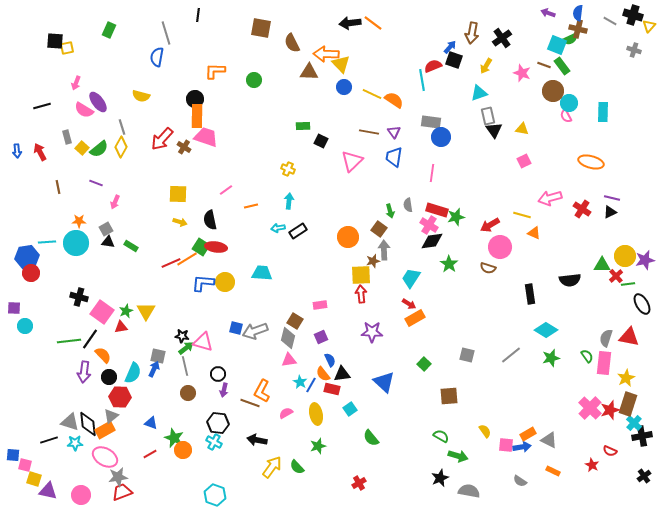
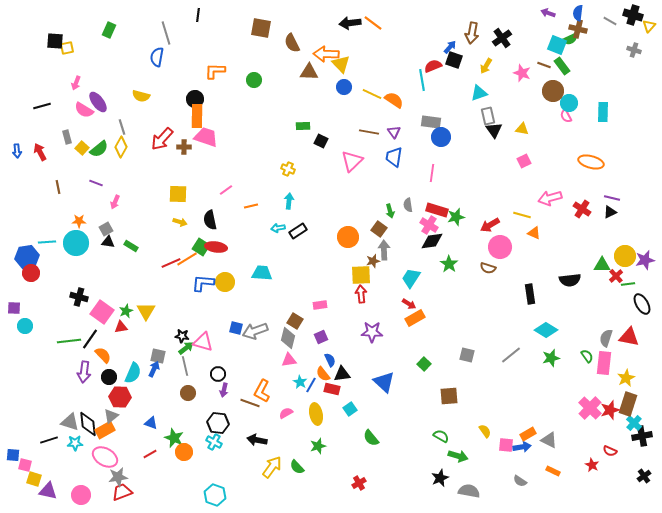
brown cross at (184, 147): rotated 32 degrees counterclockwise
orange circle at (183, 450): moved 1 px right, 2 px down
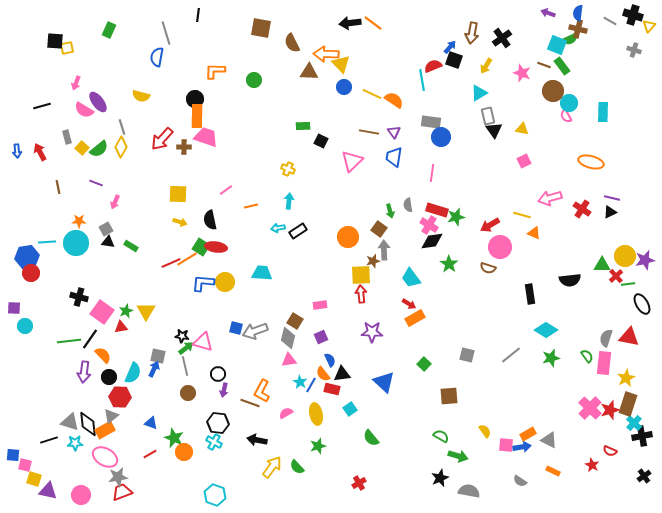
cyan triangle at (479, 93): rotated 12 degrees counterclockwise
cyan trapezoid at (411, 278): rotated 70 degrees counterclockwise
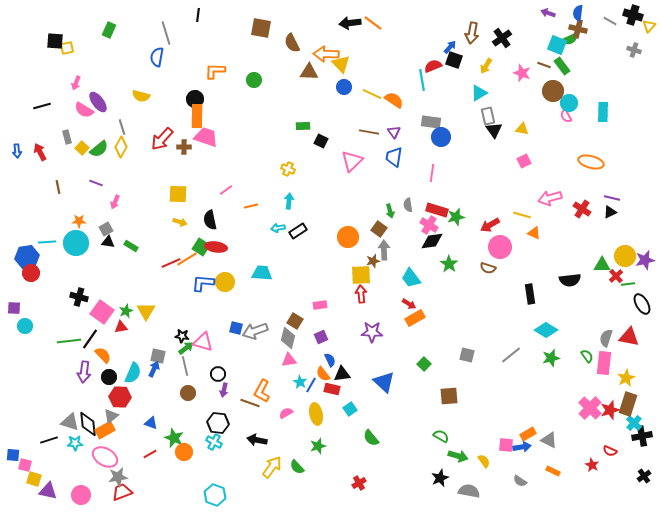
yellow semicircle at (485, 431): moved 1 px left, 30 px down
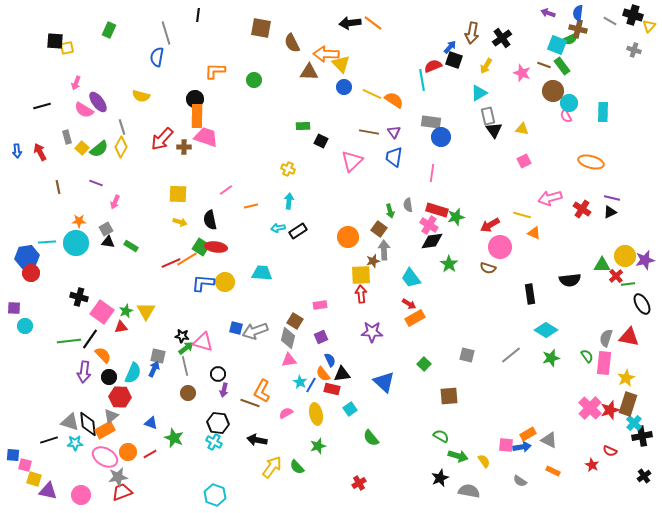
orange circle at (184, 452): moved 56 px left
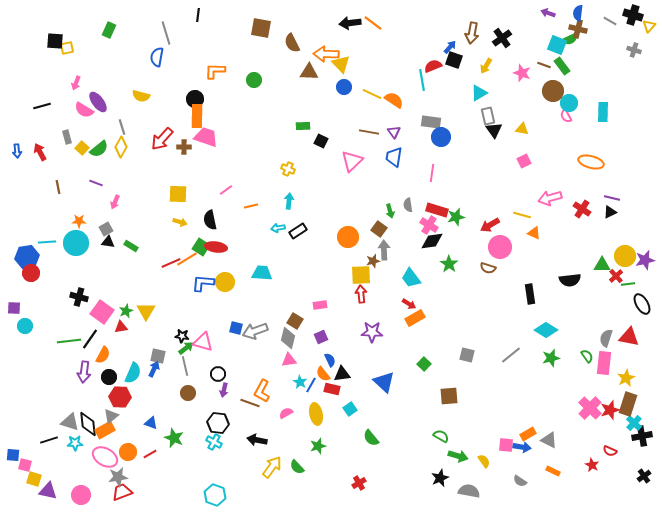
orange semicircle at (103, 355): rotated 72 degrees clockwise
blue arrow at (522, 447): rotated 18 degrees clockwise
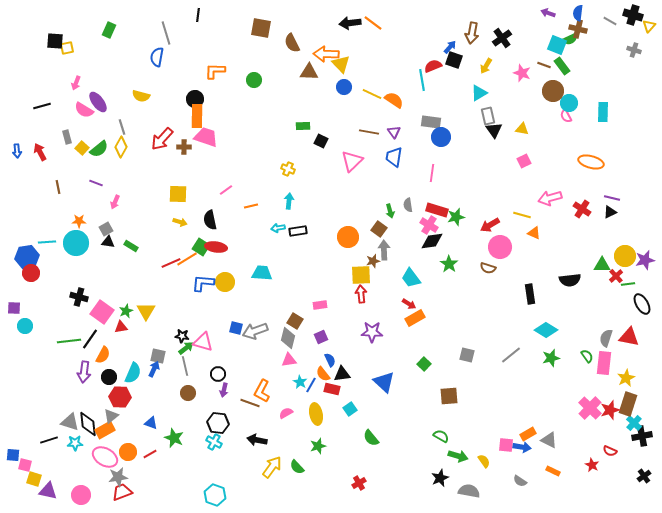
black rectangle at (298, 231): rotated 24 degrees clockwise
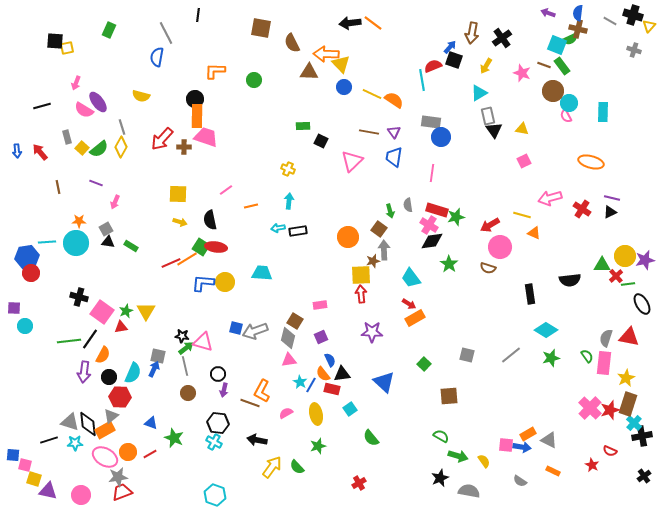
gray line at (166, 33): rotated 10 degrees counterclockwise
red arrow at (40, 152): rotated 12 degrees counterclockwise
